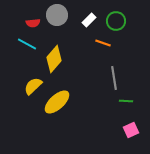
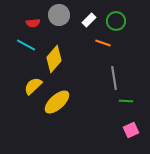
gray circle: moved 2 px right
cyan line: moved 1 px left, 1 px down
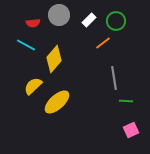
orange line: rotated 56 degrees counterclockwise
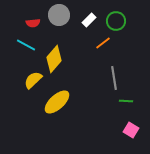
yellow semicircle: moved 6 px up
pink square: rotated 35 degrees counterclockwise
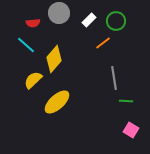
gray circle: moved 2 px up
cyan line: rotated 12 degrees clockwise
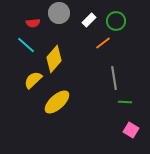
green line: moved 1 px left, 1 px down
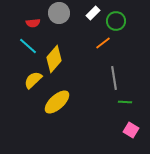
white rectangle: moved 4 px right, 7 px up
cyan line: moved 2 px right, 1 px down
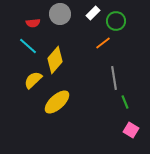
gray circle: moved 1 px right, 1 px down
yellow diamond: moved 1 px right, 1 px down
green line: rotated 64 degrees clockwise
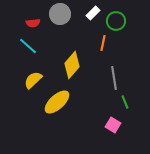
orange line: rotated 42 degrees counterclockwise
yellow diamond: moved 17 px right, 5 px down
pink square: moved 18 px left, 5 px up
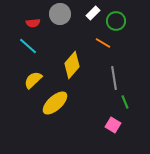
orange line: rotated 70 degrees counterclockwise
yellow ellipse: moved 2 px left, 1 px down
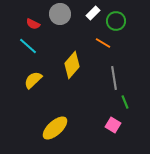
red semicircle: moved 1 px down; rotated 32 degrees clockwise
yellow ellipse: moved 25 px down
